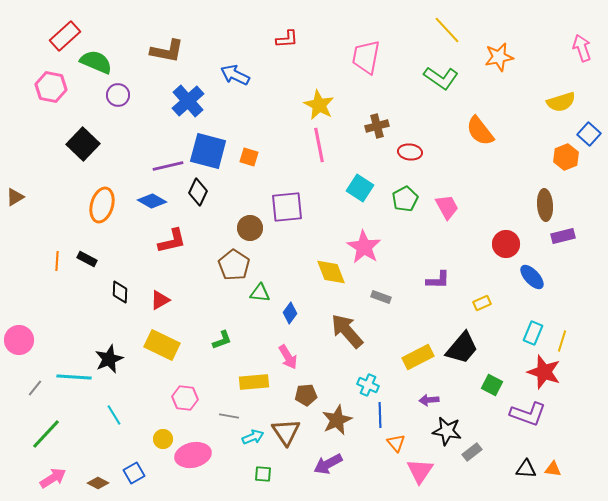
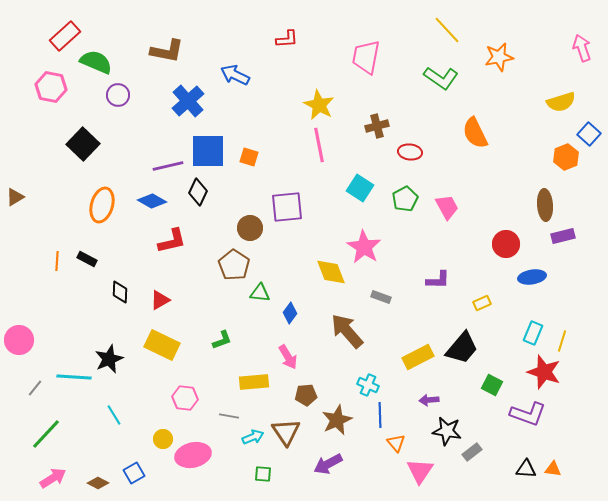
orange semicircle at (480, 131): moved 5 px left, 2 px down; rotated 12 degrees clockwise
blue square at (208, 151): rotated 15 degrees counterclockwise
blue ellipse at (532, 277): rotated 56 degrees counterclockwise
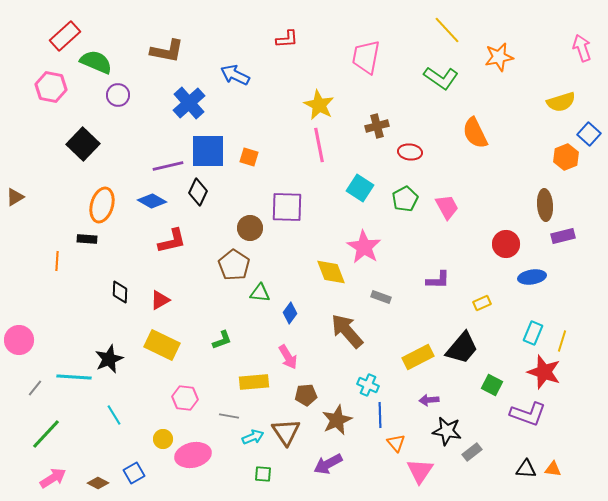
blue cross at (188, 101): moved 1 px right, 2 px down
purple square at (287, 207): rotated 8 degrees clockwise
black rectangle at (87, 259): moved 20 px up; rotated 24 degrees counterclockwise
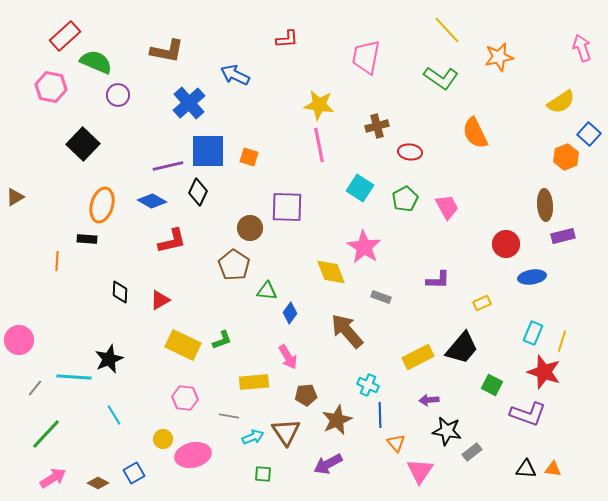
yellow semicircle at (561, 102): rotated 16 degrees counterclockwise
yellow star at (319, 105): rotated 20 degrees counterclockwise
green triangle at (260, 293): moved 7 px right, 2 px up
yellow rectangle at (162, 345): moved 21 px right
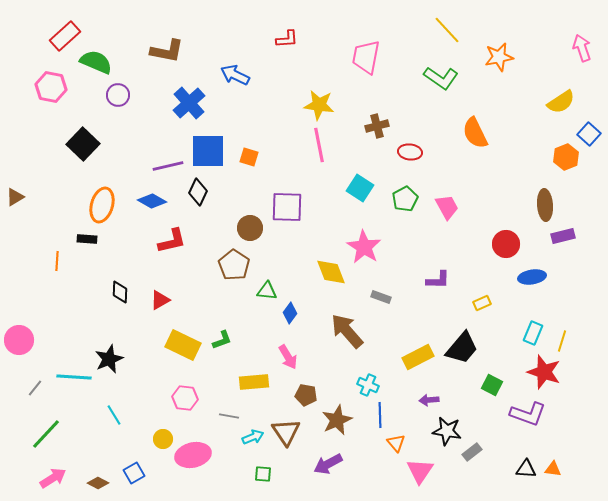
brown pentagon at (306, 395): rotated 15 degrees clockwise
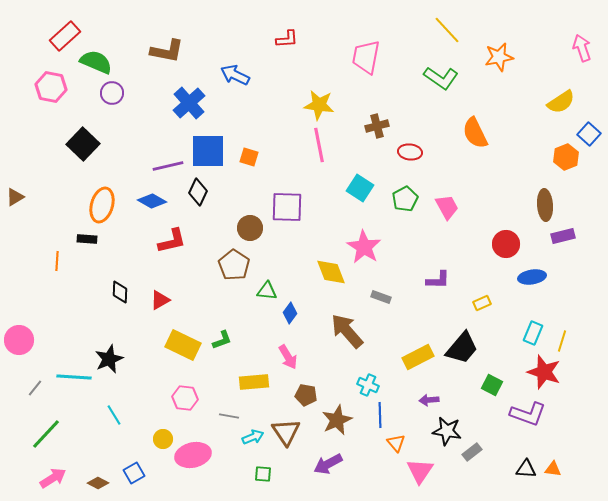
purple circle at (118, 95): moved 6 px left, 2 px up
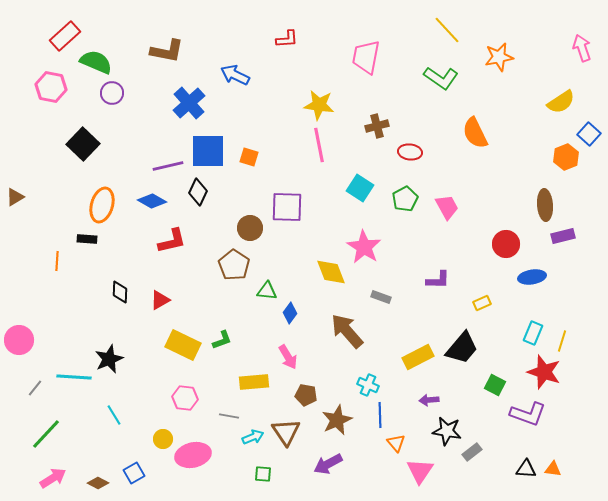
green square at (492, 385): moved 3 px right
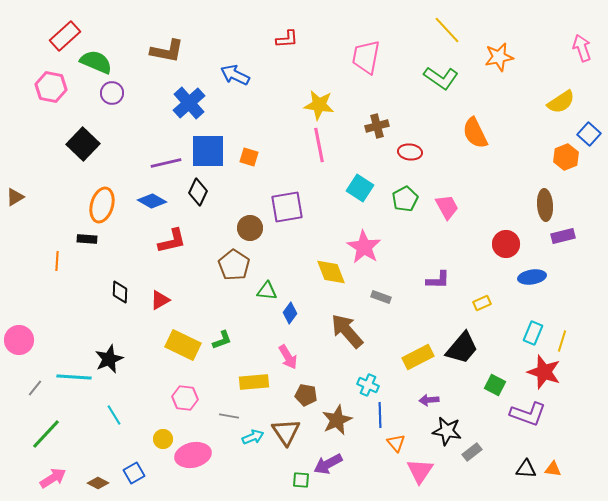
purple line at (168, 166): moved 2 px left, 3 px up
purple square at (287, 207): rotated 12 degrees counterclockwise
green square at (263, 474): moved 38 px right, 6 px down
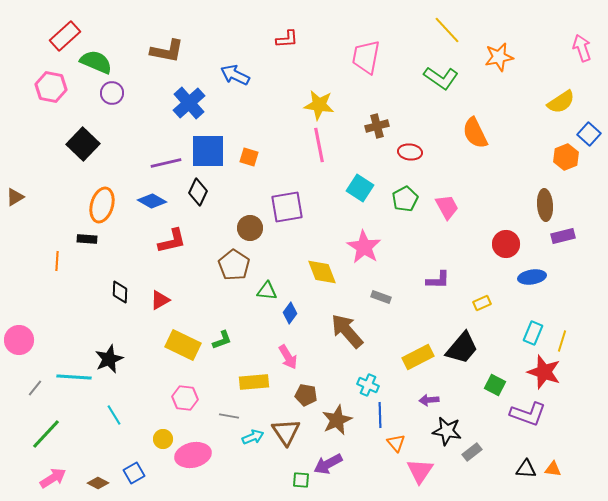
yellow diamond at (331, 272): moved 9 px left
